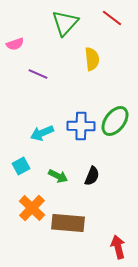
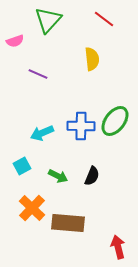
red line: moved 8 px left, 1 px down
green triangle: moved 17 px left, 3 px up
pink semicircle: moved 3 px up
cyan square: moved 1 px right
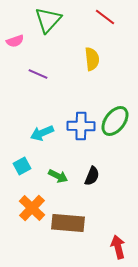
red line: moved 1 px right, 2 px up
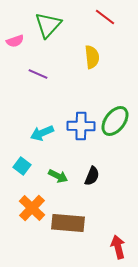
green triangle: moved 5 px down
yellow semicircle: moved 2 px up
cyan square: rotated 24 degrees counterclockwise
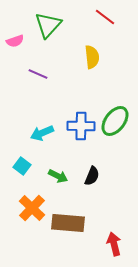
red arrow: moved 4 px left, 3 px up
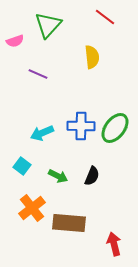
green ellipse: moved 7 px down
orange cross: rotated 8 degrees clockwise
brown rectangle: moved 1 px right
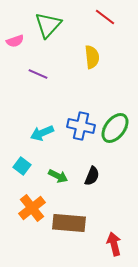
blue cross: rotated 12 degrees clockwise
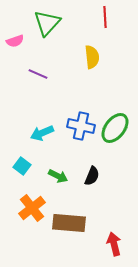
red line: rotated 50 degrees clockwise
green triangle: moved 1 px left, 2 px up
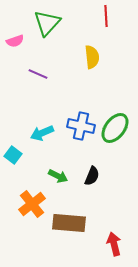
red line: moved 1 px right, 1 px up
cyan square: moved 9 px left, 11 px up
orange cross: moved 4 px up
